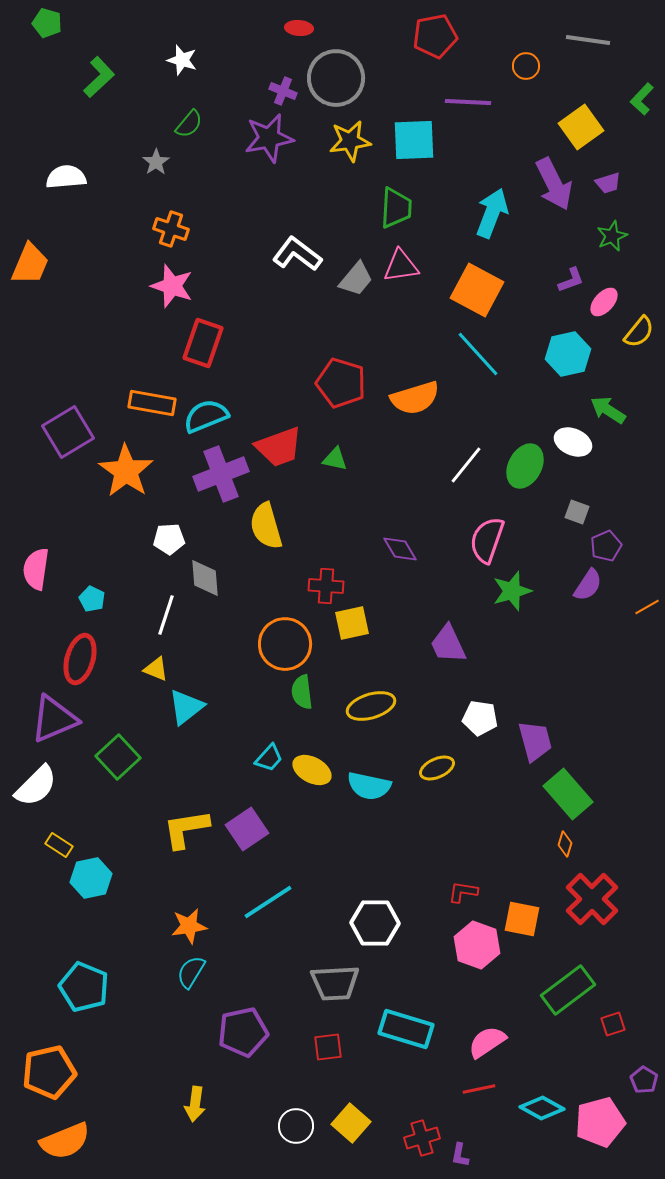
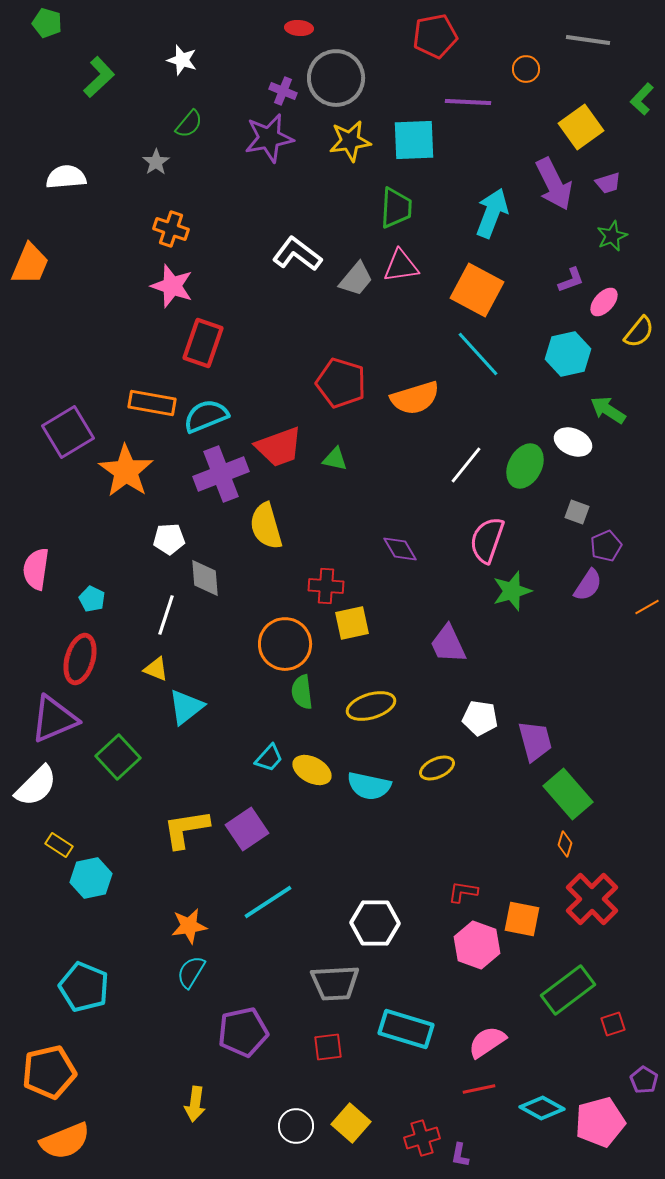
orange circle at (526, 66): moved 3 px down
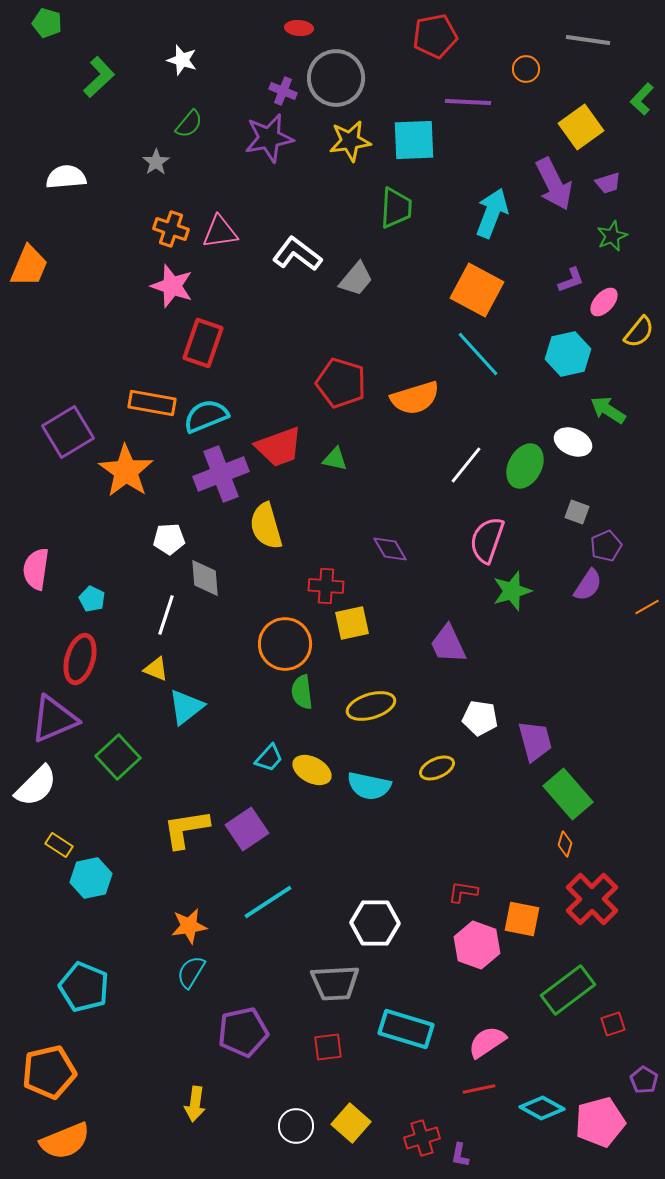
orange trapezoid at (30, 264): moved 1 px left, 2 px down
pink triangle at (401, 266): moved 181 px left, 34 px up
purple diamond at (400, 549): moved 10 px left
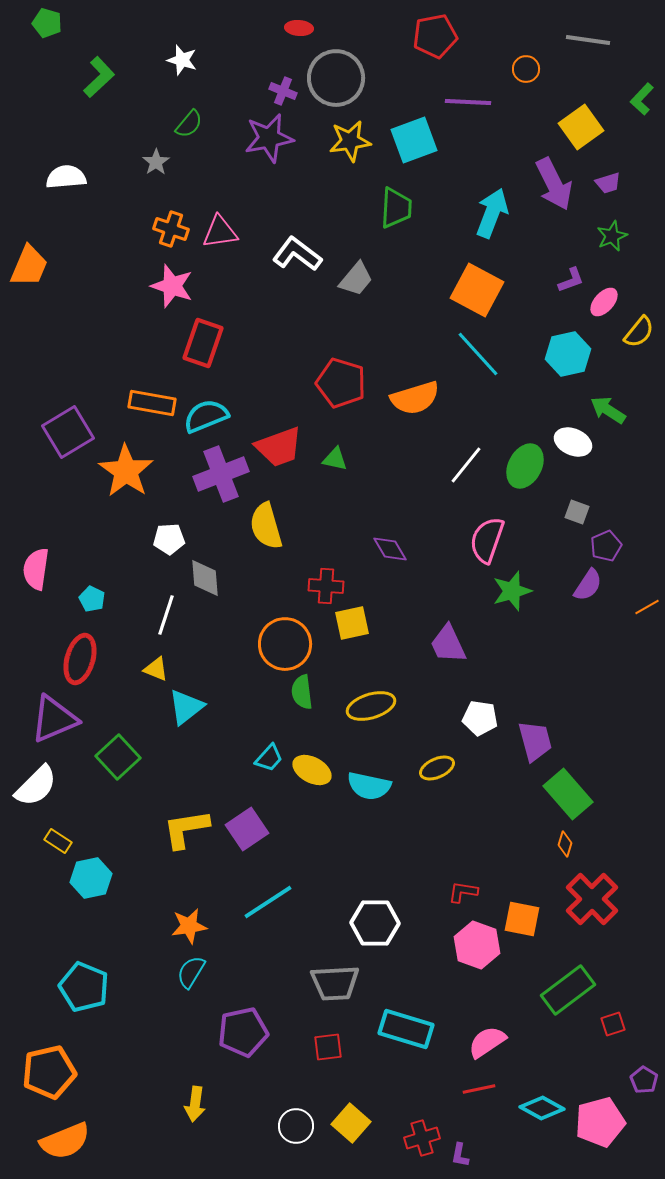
cyan square at (414, 140): rotated 18 degrees counterclockwise
yellow rectangle at (59, 845): moved 1 px left, 4 px up
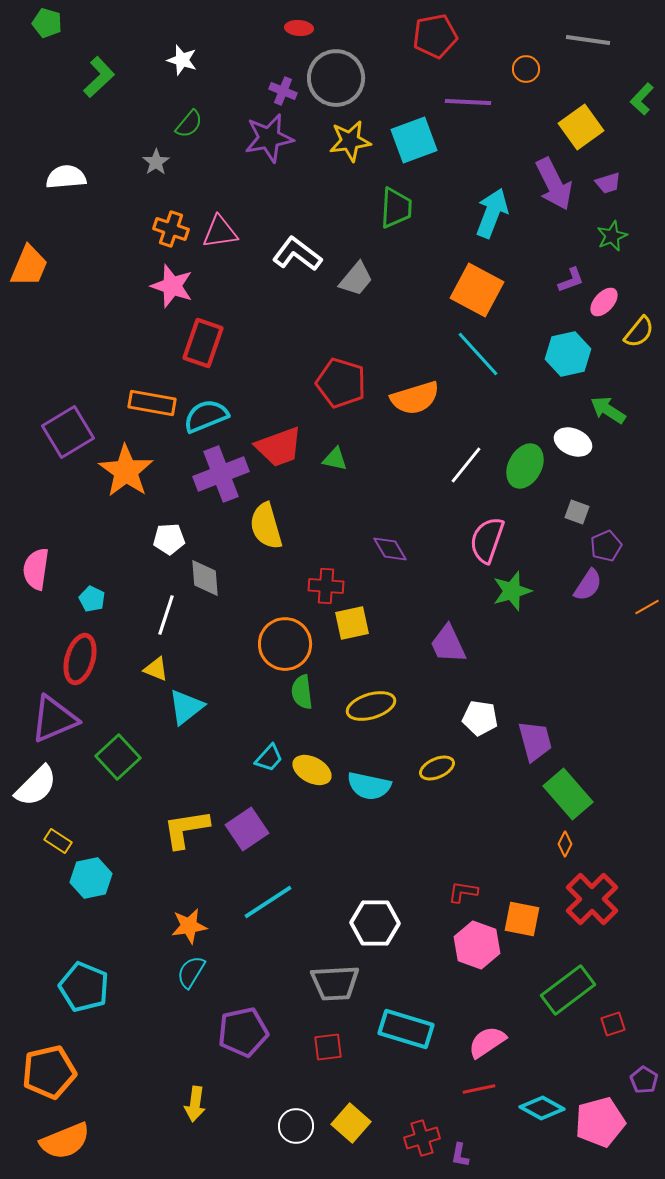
orange diamond at (565, 844): rotated 10 degrees clockwise
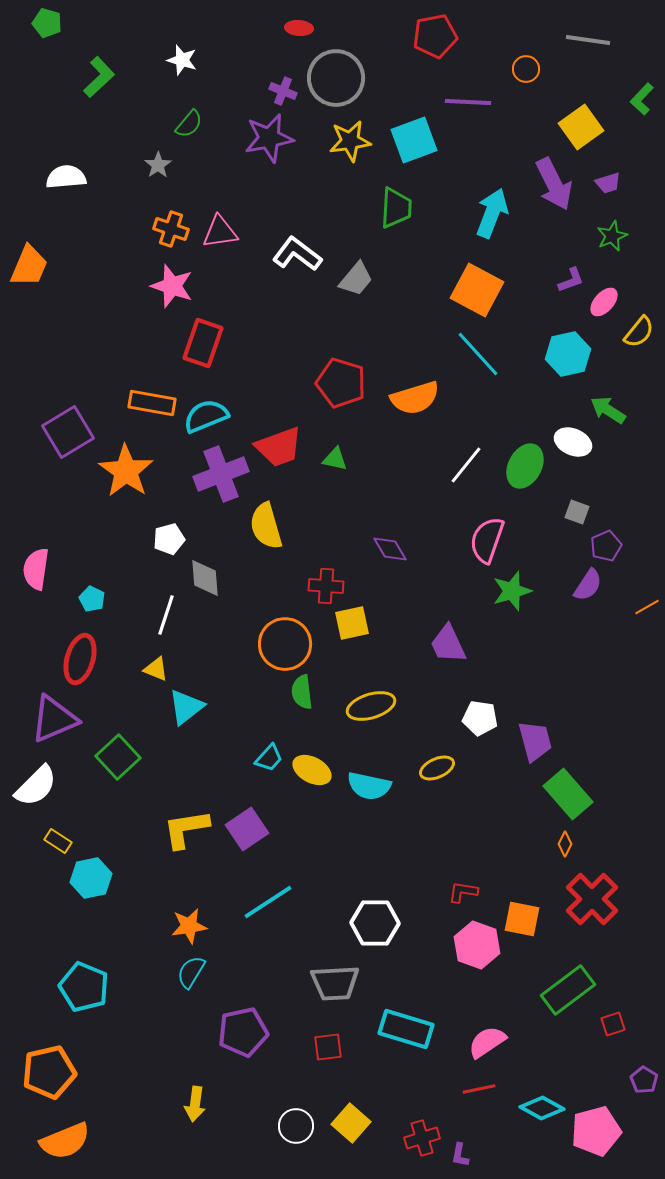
gray star at (156, 162): moved 2 px right, 3 px down
white pentagon at (169, 539): rotated 12 degrees counterclockwise
pink pentagon at (600, 1122): moved 4 px left, 9 px down
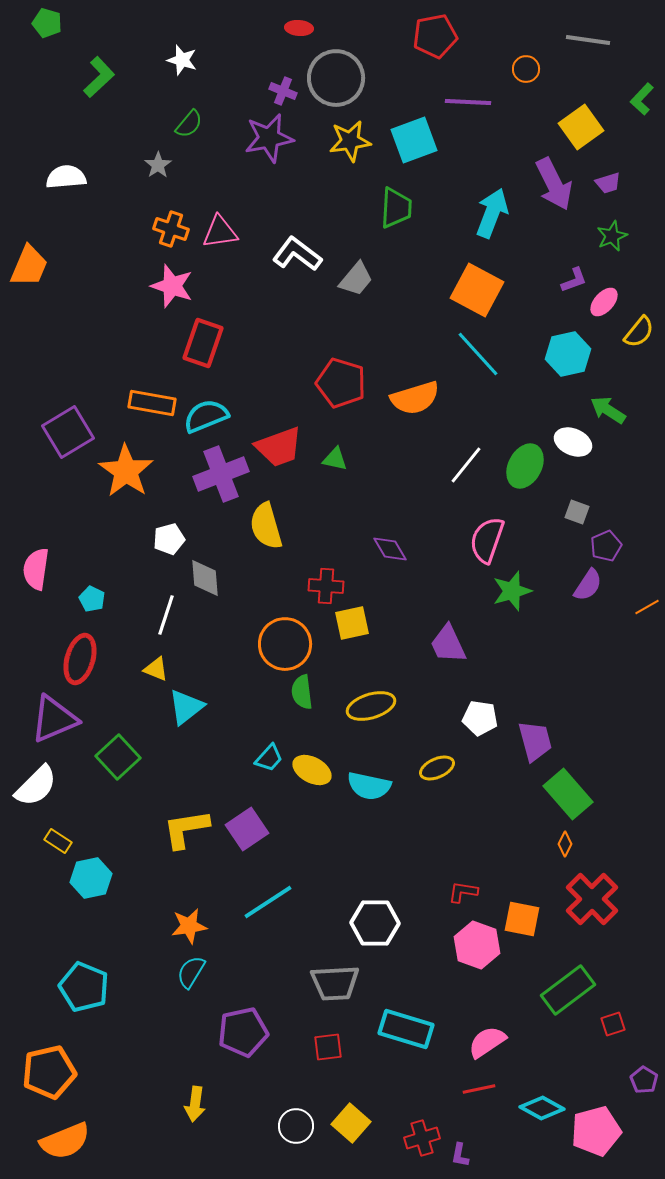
purple L-shape at (571, 280): moved 3 px right
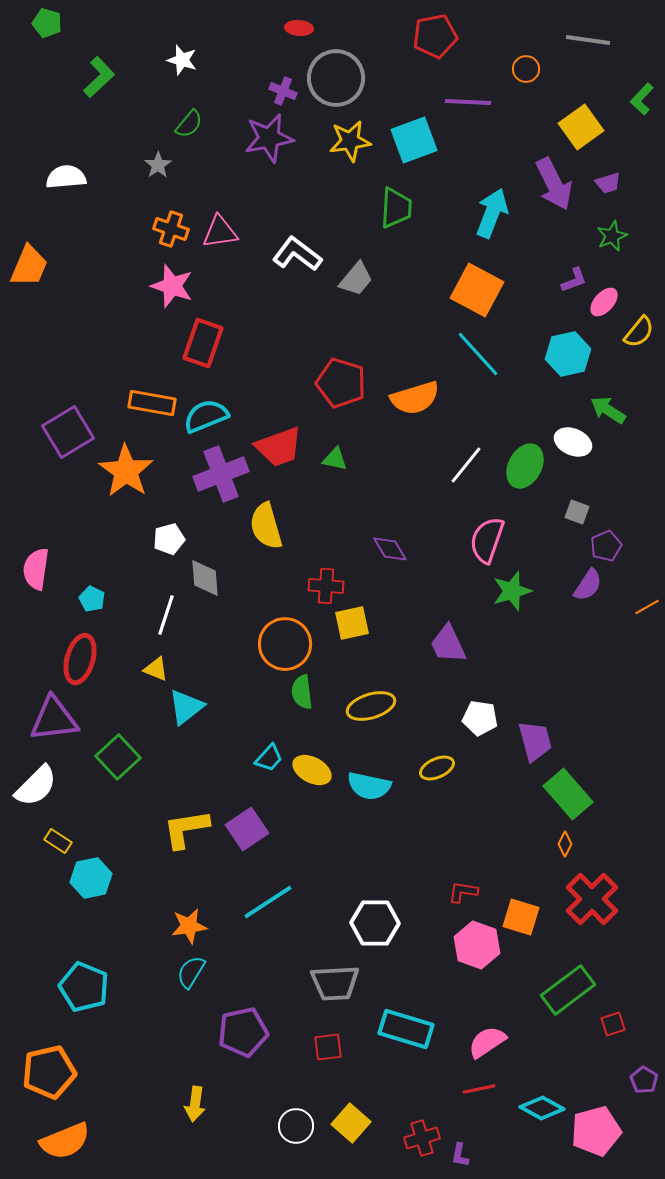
purple triangle at (54, 719): rotated 16 degrees clockwise
orange square at (522, 919): moved 1 px left, 2 px up; rotated 6 degrees clockwise
